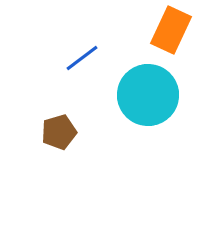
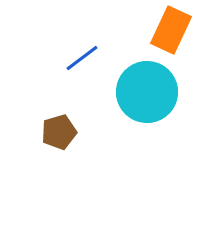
cyan circle: moved 1 px left, 3 px up
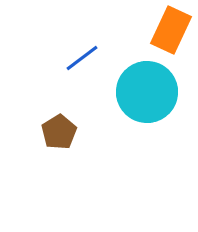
brown pentagon: rotated 16 degrees counterclockwise
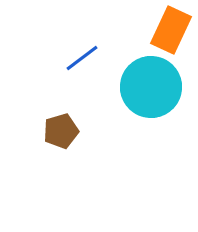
cyan circle: moved 4 px right, 5 px up
brown pentagon: moved 2 px right, 1 px up; rotated 16 degrees clockwise
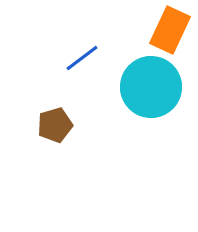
orange rectangle: moved 1 px left
brown pentagon: moved 6 px left, 6 px up
